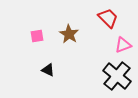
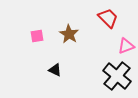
pink triangle: moved 3 px right, 1 px down
black triangle: moved 7 px right
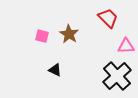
pink square: moved 5 px right; rotated 24 degrees clockwise
pink triangle: rotated 18 degrees clockwise
black cross: rotated 8 degrees clockwise
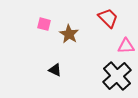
pink square: moved 2 px right, 12 px up
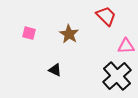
red trapezoid: moved 2 px left, 2 px up
pink square: moved 15 px left, 9 px down
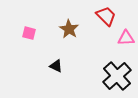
brown star: moved 5 px up
pink triangle: moved 8 px up
black triangle: moved 1 px right, 4 px up
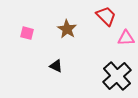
brown star: moved 2 px left
pink square: moved 2 px left
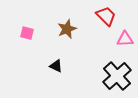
brown star: rotated 18 degrees clockwise
pink triangle: moved 1 px left, 1 px down
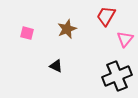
red trapezoid: rotated 105 degrees counterclockwise
pink triangle: rotated 48 degrees counterclockwise
black cross: rotated 20 degrees clockwise
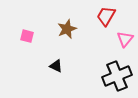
pink square: moved 3 px down
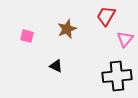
black cross: rotated 16 degrees clockwise
